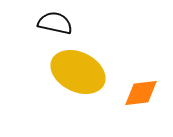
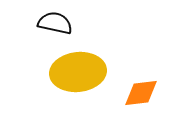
yellow ellipse: rotated 32 degrees counterclockwise
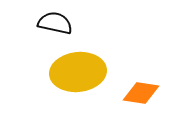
orange diamond: rotated 15 degrees clockwise
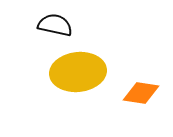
black semicircle: moved 2 px down
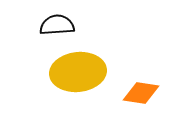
black semicircle: moved 2 px right; rotated 16 degrees counterclockwise
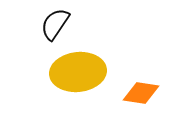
black semicircle: moved 2 px left, 1 px up; rotated 52 degrees counterclockwise
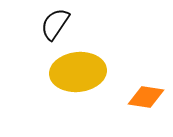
orange diamond: moved 5 px right, 4 px down
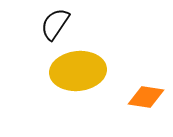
yellow ellipse: moved 1 px up
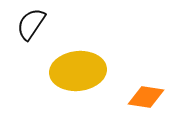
black semicircle: moved 24 px left
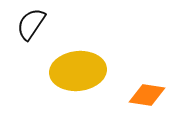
orange diamond: moved 1 px right, 2 px up
